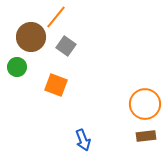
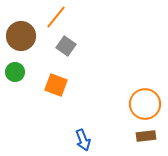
brown circle: moved 10 px left, 1 px up
green circle: moved 2 px left, 5 px down
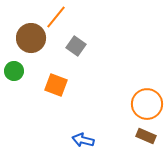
brown circle: moved 10 px right, 2 px down
gray square: moved 10 px right
green circle: moved 1 px left, 1 px up
orange circle: moved 2 px right
brown rectangle: rotated 30 degrees clockwise
blue arrow: rotated 125 degrees clockwise
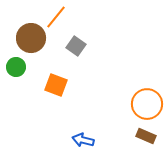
green circle: moved 2 px right, 4 px up
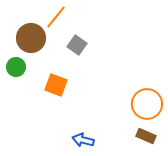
gray square: moved 1 px right, 1 px up
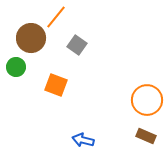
orange circle: moved 4 px up
